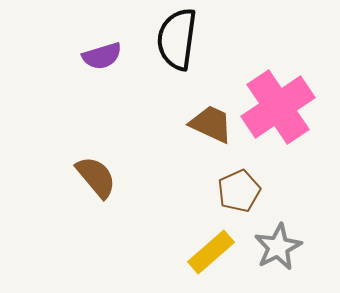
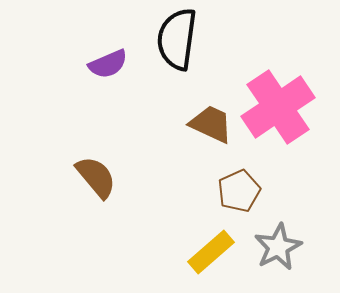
purple semicircle: moved 6 px right, 8 px down; rotated 6 degrees counterclockwise
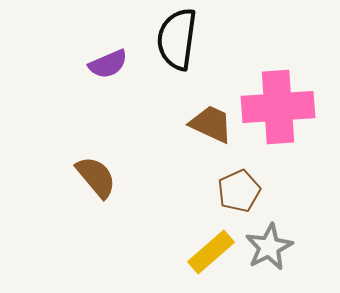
pink cross: rotated 30 degrees clockwise
gray star: moved 9 px left
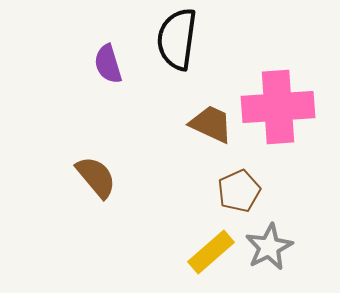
purple semicircle: rotated 96 degrees clockwise
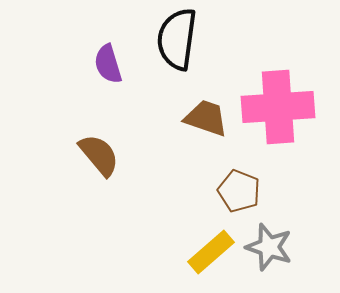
brown trapezoid: moved 5 px left, 6 px up; rotated 6 degrees counterclockwise
brown semicircle: moved 3 px right, 22 px up
brown pentagon: rotated 27 degrees counterclockwise
gray star: rotated 27 degrees counterclockwise
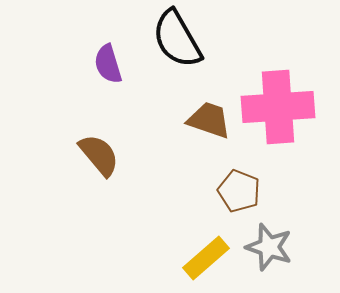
black semicircle: rotated 38 degrees counterclockwise
brown trapezoid: moved 3 px right, 2 px down
yellow rectangle: moved 5 px left, 6 px down
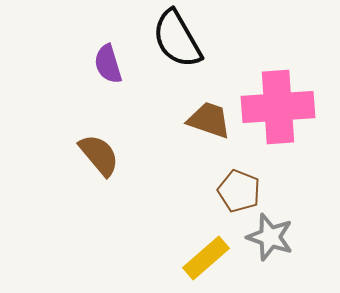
gray star: moved 1 px right, 10 px up
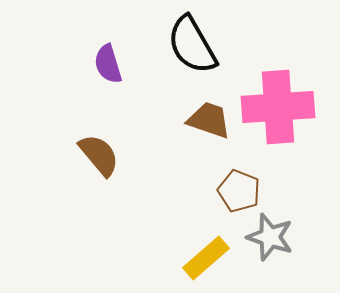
black semicircle: moved 15 px right, 6 px down
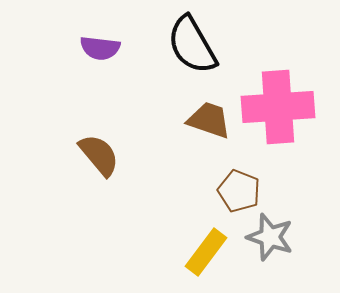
purple semicircle: moved 8 px left, 16 px up; rotated 66 degrees counterclockwise
yellow rectangle: moved 6 px up; rotated 12 degrees counterclockwise
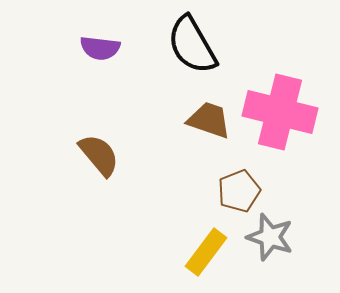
pink cross: moved 2 px right, 5 px down; rotated 18 degrees clockwise
brown pentagon: rotated 30 degrees clockwise
